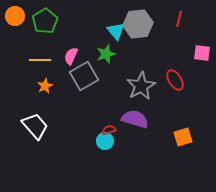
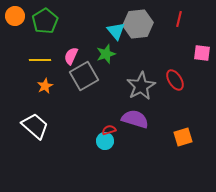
white trapezoid: rotated 8 degrees counterclockwise
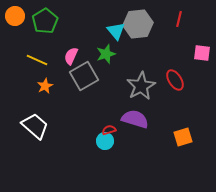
yellow line: moved 3 px left; rotated 25 degrees clockwise
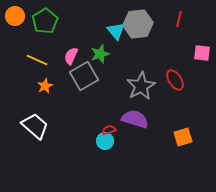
green star: moved 6 px left
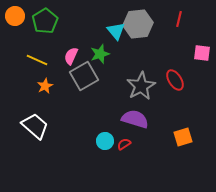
red semicircle: moved 15 px right, 14 px down; rotated 16 degrees counterclockwise
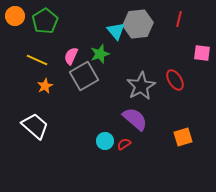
purple semicircle: rotated 24 degrees clockwise
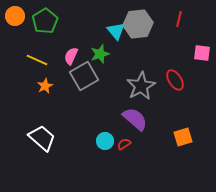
white trapezoid: moved 7 px right, 12 px down
